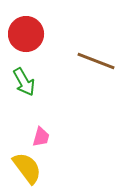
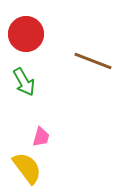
brown line: moved 3 px left
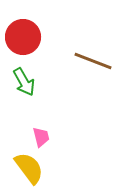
red circle: moved 3 px left, 3 px down
pink trapezoid: rotated 30 degrees counterclockwise
yellow semicircle: moved 2 px right
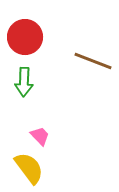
red circle: moved 2 px right
green arrow: rotated 32 degrees clockwise
pink trapezoid: moved 1 px left, 1 px up; rotated 30 degrees counterclockwise
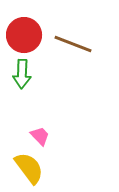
red circle: moved 1 px left, 2 px up
brown line: moved 20 px left, 17 px up
green arrow: moved 2 px left, 8 px up
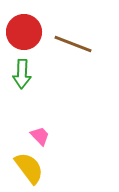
red circle: moved 3 px up
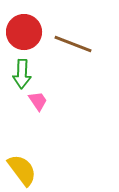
pink trapezoid: moved 2 px left, 35 px up; rotated 10 degrees clockwise
yellow semicircle: moved 7 px left, 2 px down
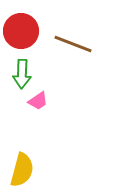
red circle: moved 3 px left, 1 px up
pink trapezoid: rotated 90 degrees clockwise
yellow semicircle: rotated 52 degrees clockwise
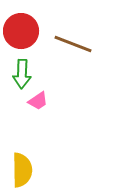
yellow semicircle: rotated 16 degrees counterclockwise
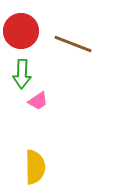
yellow semicircle: moved 13 px right, 3 px up
